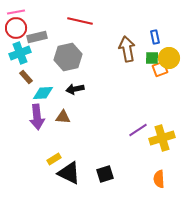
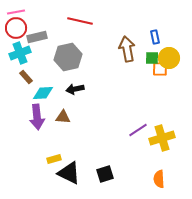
orange square: rotated 21 degrees clockwise
yellow rectangle: rotated 16 degrees clockwise
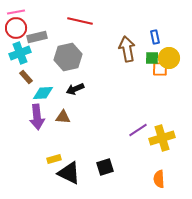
black arrow: rotated 12 degrees counterclockwise
black square: moved 7 px up
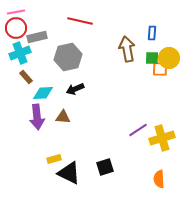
blue rectangle: moved 3 px left, 4 px up; rotated 16 degrees clockwise
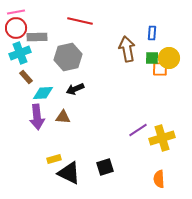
gray rectangle: rotated 12 degrees clockwise
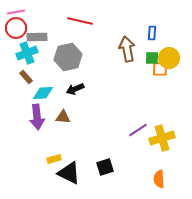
cyan cross: moved 7 px right
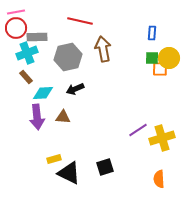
brown arrow: moved 24 px left
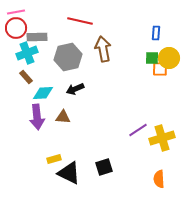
blue rectangle: moved 4 px right
black square: moved 1 px left
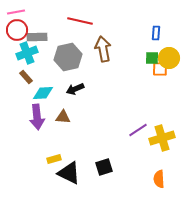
red circle: moved 1 px right, 2 px down
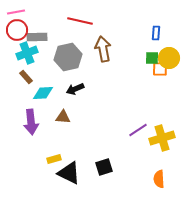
purple arrow: moved 6 px left, 5 px down
